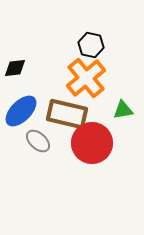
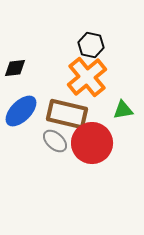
orange cross: moved 1 px right, 1 px up
gray ellipse: moved 17 px right
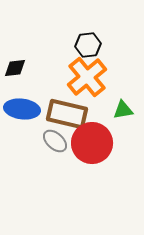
black hexagon: moved 3 px left; rotated 20 degrees counterclockwise
blue ellipse: moved 1 px right, 2 px up; rotated 52 degrees clockwise
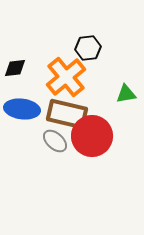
black hexagon: moved 3 px down
orange cross: moved 21 px left
green triangle: moved 3 px right, 16 px up
red circle: moved 7 px up
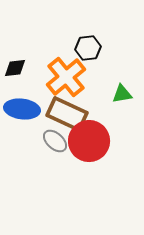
green triangle: moved 4 px left
brown rectangle: rotated 12 degrees clockwise
red circle: moved 3 px left, 5 px down
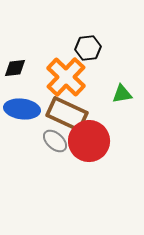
orange cross: rotated 6 degrees counterclockwise
